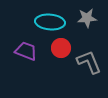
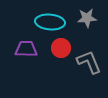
purple trapezoid: moved 2 px up; rotated 20 degrees counterclockwise
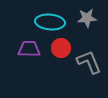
purple trapezoid: moved 3 px right
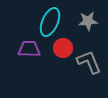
gray star: moved 1 px right, 3 px down
cyan ellipse: rotated 72 degrees counterclockwise
red circle: moved 2 px right
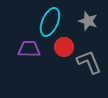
gray star: rotated 24 degrees clockwise
red circle: moved 1 px right, 1 px up
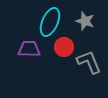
gray star: moved 3 px left
